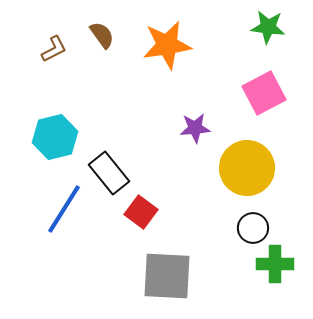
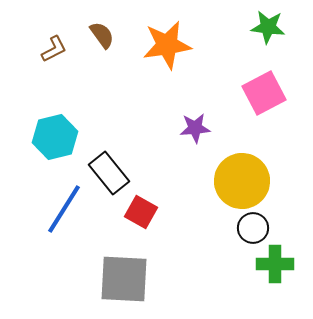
yellow circle: moved 5 px left, 13 px down
red square: rotated 8 degrees counterclockwise
gray square: moved 43 px left, 3 px down
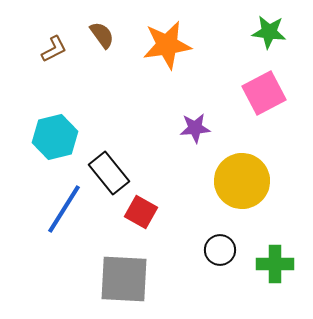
green star: moved 1 px right, 5 px down
black circle: moved 33 px left, 22 px down
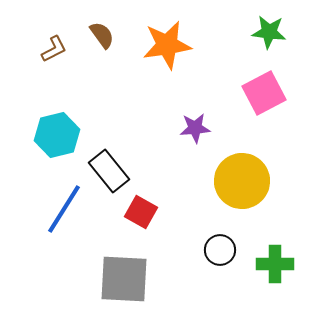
cyan hexagon: moved 2 px right, 2 px up
black rectangle: moved 2 px up
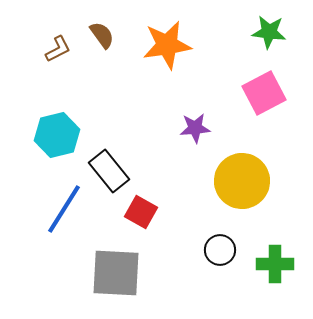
brown L-shape: moved 4 px right
gray square: moved 8 px left, 6 px up
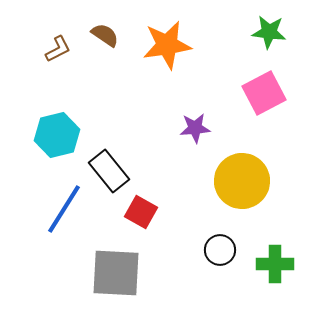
brown semicircle: moved 3 px right; rotated 20 degrees counterclockwise
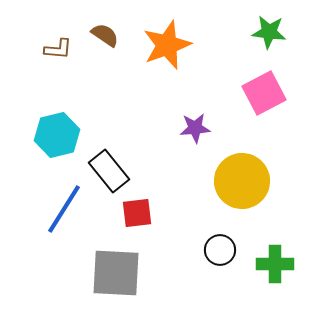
orange star: rotated 12 degrees counterclockwise
brown L-shape: rotated 32 degrees clockwise
red square: moved 4 px left, 1 px down; rotated 36 degrees counterclockwise
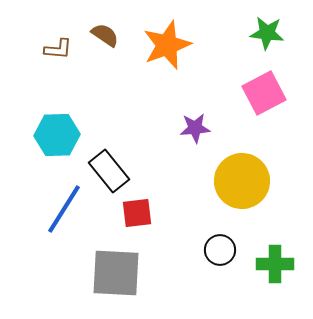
green star: moved 2 px left, 1 px down
cyan hexagon: rotated 12 degrees clockwise
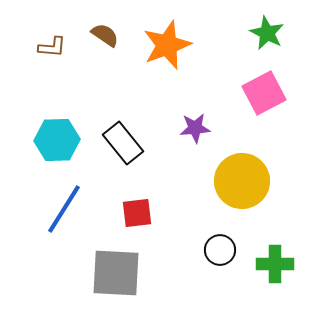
green star: rotated 20 degrees clockwise
brown L-shape: moved 6 px left, 2 px up
cyan hexagon: moved 5 px down
black rectangle: moved 14 px right, 28 px up
